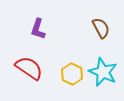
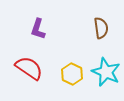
brown semicircle: rotated 20 degrees clockwise
cyan star: moved 3 px right
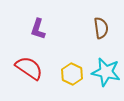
cyan star: rotated 12 degrees counterclockwise
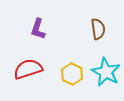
brown semicircle: moved 3 px left, 1 px down
red semicircle: moved 1 px left, 1 px down; rotated 52 degrees counterclockwise
cyan star: rotated 16 degrees clockwise
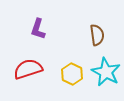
brown semicircle: moved 1 px left, 6 px down
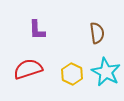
purple L-shape: moved 1 px left, 1 px down; rotated 20 degrees counterclockwise
brown semicircle: moved 2 px up
